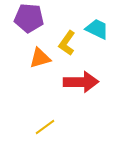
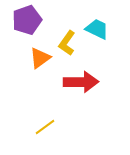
purple pentagon: moved 2 px left, 2 px down; rotated 24 degrees counterclockwise
orange triangle: rotated 20 degrees counterclockwise
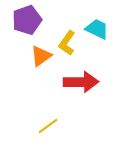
orange triangle: moved 1 px right, 2 px up
yellow line: moved 3 px right, 1 px up
